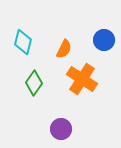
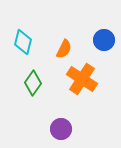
green diamond: moved 1 px left
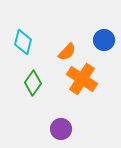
orange semicircle: moved 3 px right, 3 px down; rotated 18 degrees clockwise
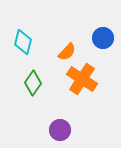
blue circle: moved 1 px left, 2 px up
purple circle: moved 1 px left, 1 px down
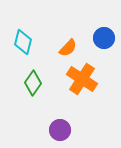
blue circle: moved 1 px right
orange semicircle: moved 1 px right, 4 px up
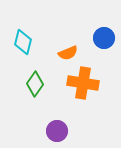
orange semicircle: moved 5 px down; rotated 24 degrees clockwise
orange cross: moved 1 px right, 4 px down; rotated 24 degrees counterclockwise
green diamond: moved 2 px right, 1 px down
purple circle: moved 3 px left, 1 px down
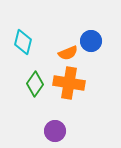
blue circle: moved 13 px left, 3 px down
orange cross: moved 14 px left
purple circle: moved 2 px left
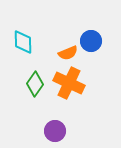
cyan diamond: rotated 15 degrees counterclockwise
orange cross: rotated 16 degrees clockwise
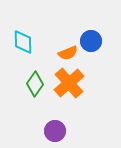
orange cross: rotated 24 degrees clockwise
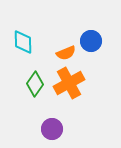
orange semicircle: moved 2 px left
orange cross: rotated 12 degrees clockwise
purple circle: moved 3 px left, 2 px up
